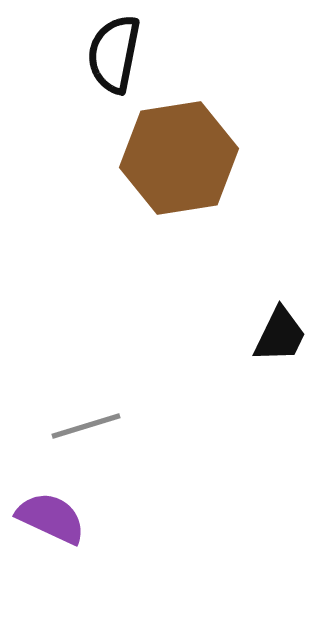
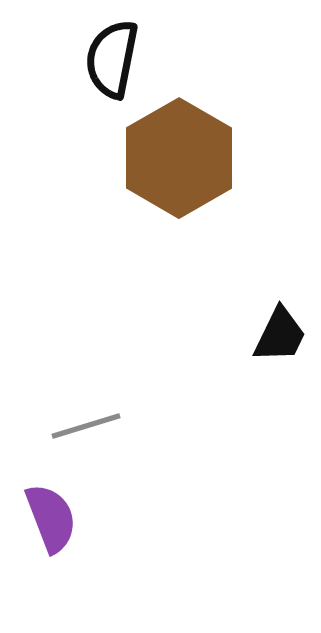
black semicircle: moved 2 px left, 5 px down
brown hexagon: rotated 21 degrees counterclockwise
purple semicircle: rotated 44 degrees clockwise
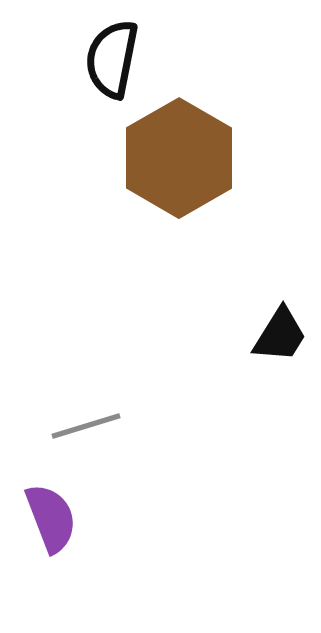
black trapezoid: rotated 6 degrees clockwise
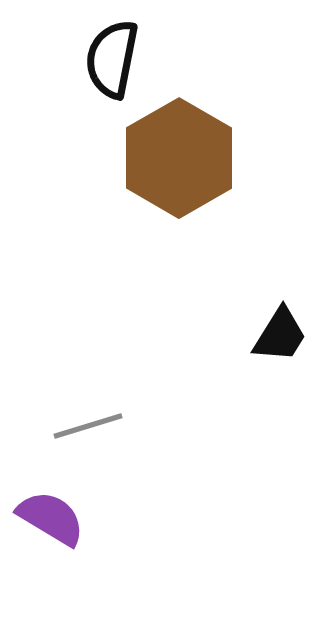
gray line: moved 2 px right
purple semicircle: rotated 38 degrees counterclockwise
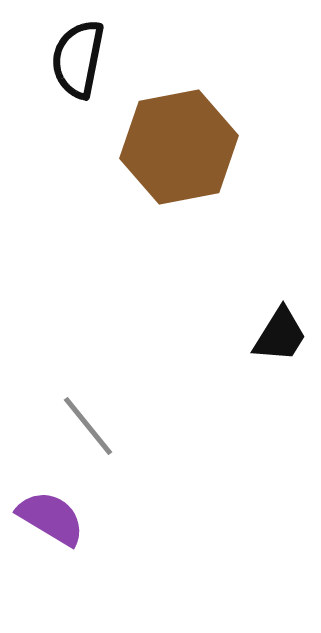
black semicircle: moved 34 px left
brown hexagon: moved 11 px up; rotated 19 degrees clockwise
gray line: rotated 68 degrees clockwise
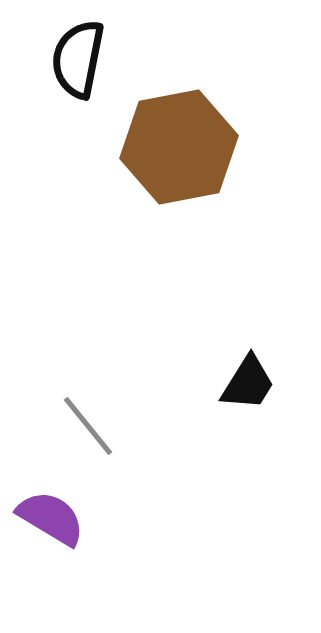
black trapezoid: moved 32 px left, 48 px down
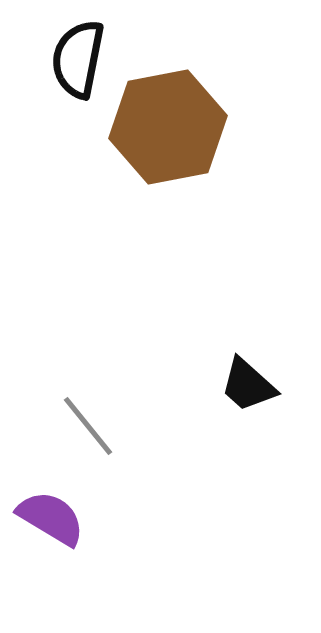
brown hexagon: moved 11 px left, 20 px up
black trapezoid: moved 2 px down; rotated 100 degrees clockwise
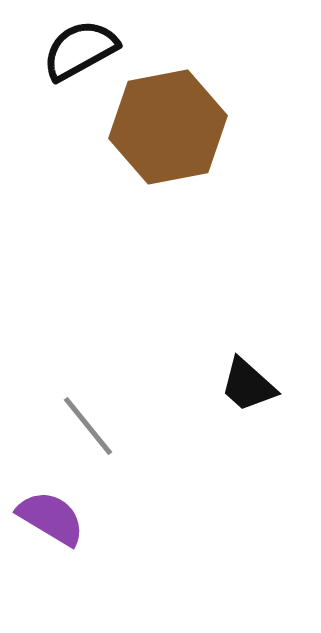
black semicircle: moved 2 px right, 9 px up; rotated 50 degrees clockwise
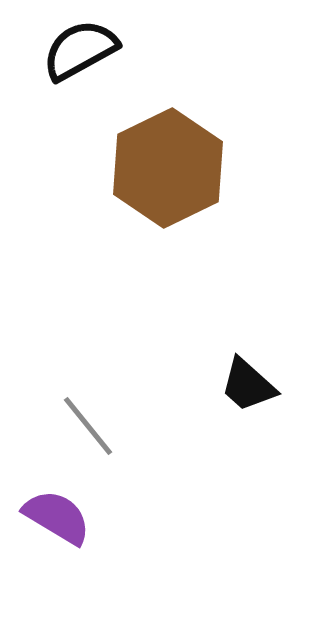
brown hexagon: moved 41 px down; rotated 15 degrees counterclockwise
purple semicircle: moved 6 px right, 1 px up
